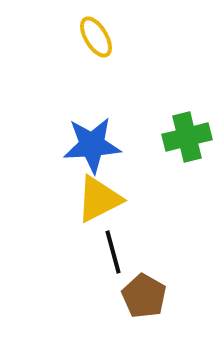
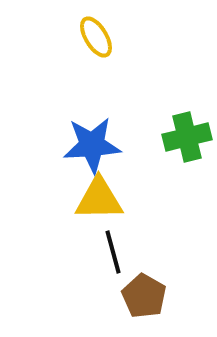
yellow triangle: rotated 26 degrees clockwise
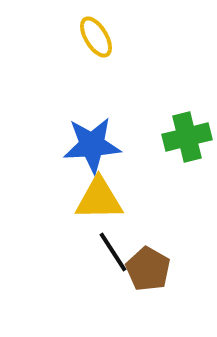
black line: rotated 18 degrees counterclockwise
brown pentagon: moved 4 px right, 27 px up
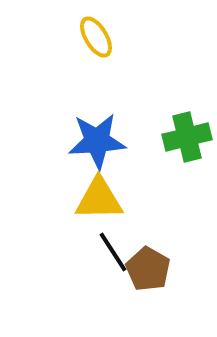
blue star: moved 5 px right, 4 px up
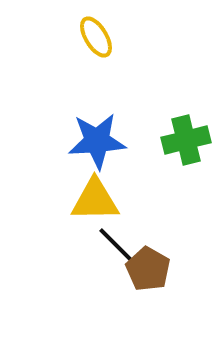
green cross: moved 1 px left, 3 px down
yellow triangle: moved 4 px left, 1 px down
black line: moved 3 px right, 7 px up; rotated 12 degrees counterclockwise
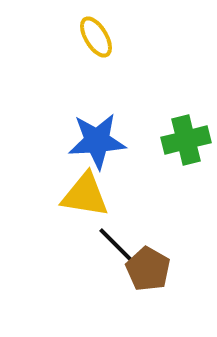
yellow triangle: moved 10 px left, 5 px up; rotated 10 degrees clockwise
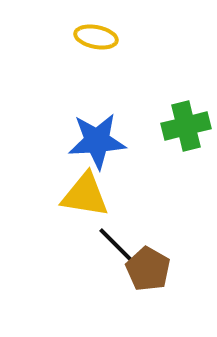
yellow ellipse: rotated 48 degrees counterclockwise
green cross: moved 14 px up
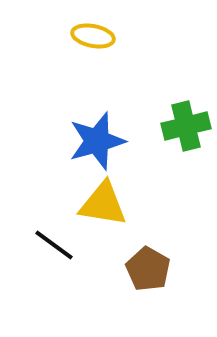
yellow ellipse: moved 3 px left, 1 px up
blue star: rotated 12 degrees counterclockwise
yellow triangle: moved 18 px right, 9 px down
black line: moved 62 px left; rotated 9 degrees counterclockwise
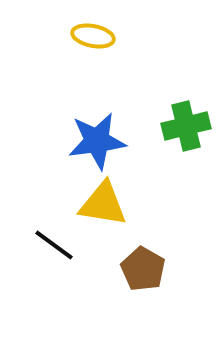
blue star: rotated 8 degrees clockwise
brown pentagon: moved 5 px left
